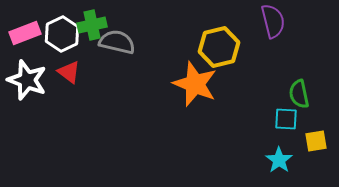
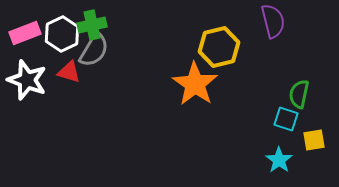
gray semicircle: moved 23 px left, 8 px down; rotated 108 degrees clockwise
red triangle: rotated 20 degrees counterclockwise
orange star: rotated 12 degrees clockwise
green semicircle: rotated 24 degrees clockwise
cyan square: rotated 15 degrees clockwise
yellow square: moved 2 px left, 1 px up
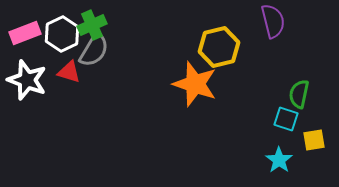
green cross: rotated 12 degrees counterclockwise
orange star: rotated 15 degrees counterclockwise
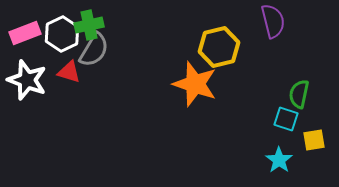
green cross: moved 3 px left; rotated 12 degrees clockwise
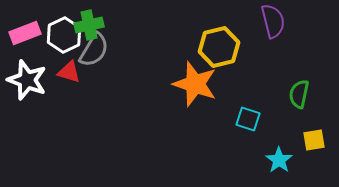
white hexagon: moved 2 px right, 1 px down
cyan square: moved 38 px left
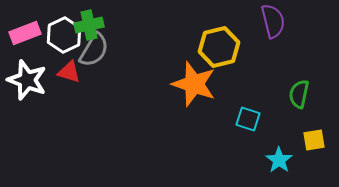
orange star: moved 1 px left
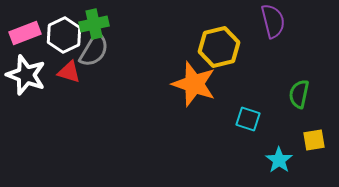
green cross: moved 5 px right, 1 px up
white star: moved 1 px left, 5 px up
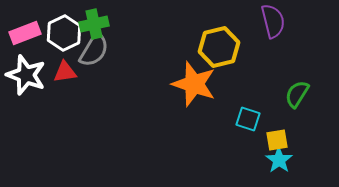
white hexagon: moved 2 px up
red triangle: moved 4 px left; rotated 25 degrees counterclockwise
green semicircle: moved 2 px left; rotated 20 degrees clockwise
yellow square: moved 37 px left
